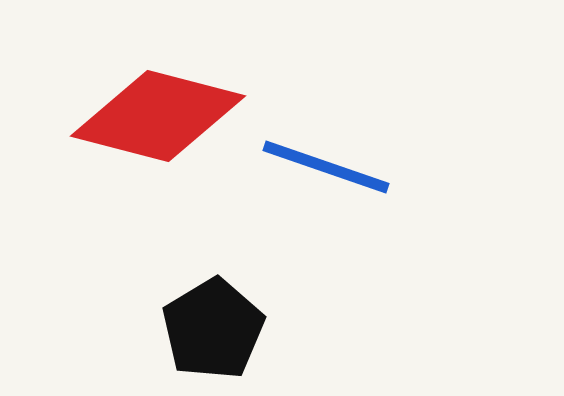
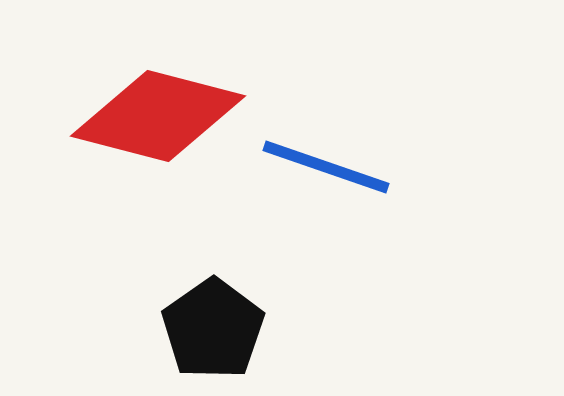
black pentagon: rotated 4 degrees counterclockwise
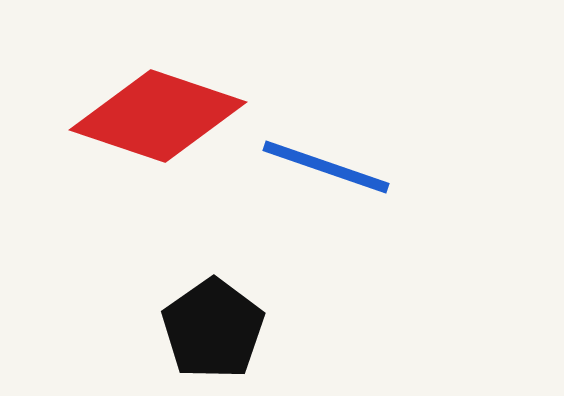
red diamond: rotated 4 degrees clockwise
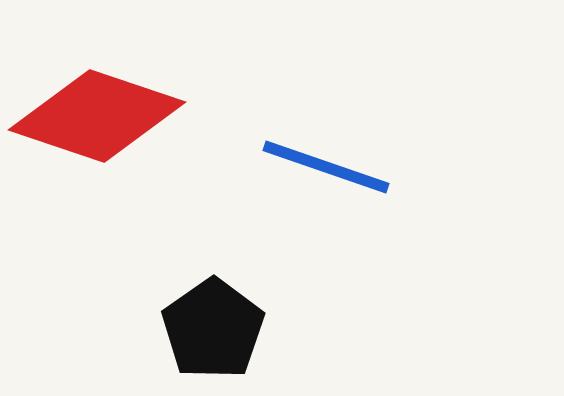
red diamond: moved 61 px left
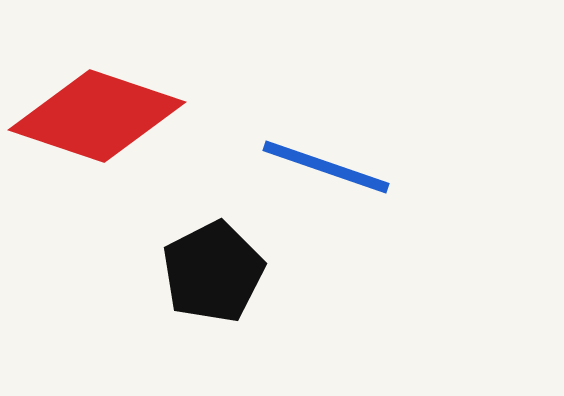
black pentagon: moved 57 px up; rotated 8 degrees clockwise
